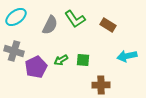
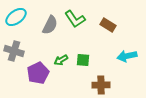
purple pentagon: moved 2 px right, 6 px down
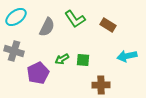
gray semicircle: moved 3 px left, 2 px down
green arrow: moved 1 px right, 1 px up
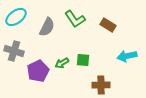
green arrow: moved 4 px down
purple pentagon: moved 2 px up
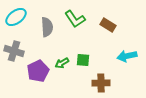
gray semicircle: rotated 30 degrees counterclockwise
brown cross: moved 2 px up
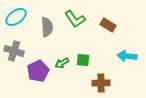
cyan arrow: rotated 18 degrees clockwise
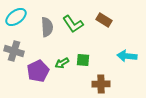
green L-shape: moved 2 px left, 5 px down
brown rectangle: moved 4 px left, 5 px up
brown cross: moved 1 px down
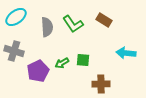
cyan arrow: moved 1 px left, 3 px up
